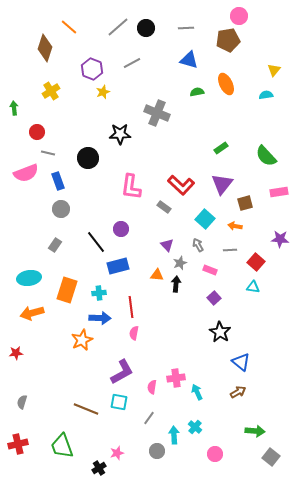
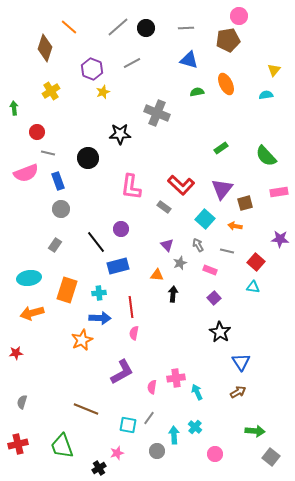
purple triangle at (222, 184): moved 5 px down
gray line at (230, 250): moved 3 px left, 1 px down; rotated 16 degrees clockwise
black arrow at (176, 284): moved 3 px left, 10 px down
blue triangle at (241, 362): rotated 18 degrees clockwise
cyan square at (119, 402): moved 9 px right, 23 px down
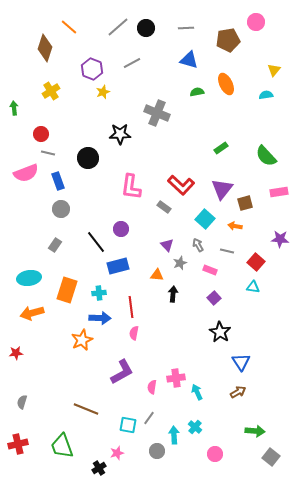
pink circle at (239, 16): moved 17 px right, 6 px down
red circle at (37, 132): moved 4 px right, 2 px down
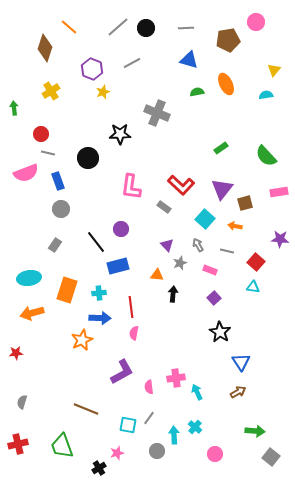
pink semicircle at (152, 387): moved 3 px left; rotated 16 degrees counterclockwise
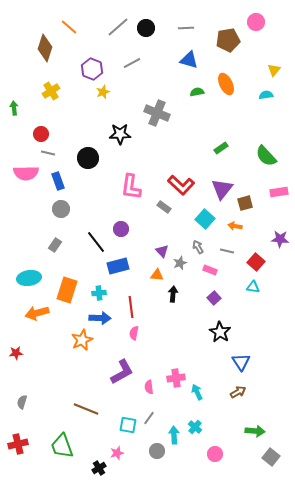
pink semicircle at (26, 173): rotated 20 degrees clockwise
purple triangle at (167, 245): moved 5 px left, 6 px down
gray arrow at (198, 245): moved 2 px down
orange arrow at (32, 313): moved 5 px right
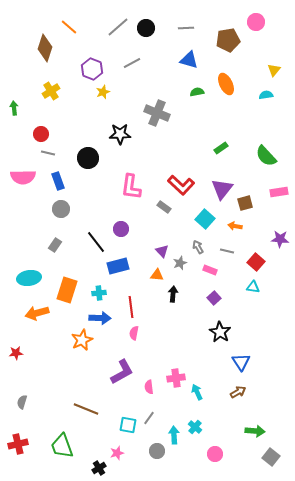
pink semicircle at (26, 173): moved 3 px left, 4 px down
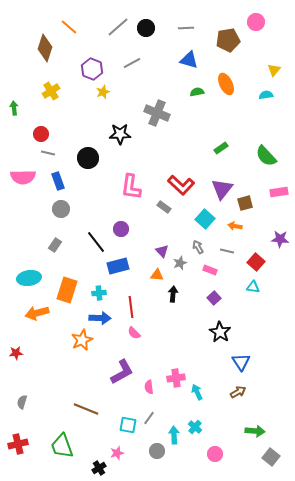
pink semicircle at (134, 333): rotated 56 degrees counterclockwise
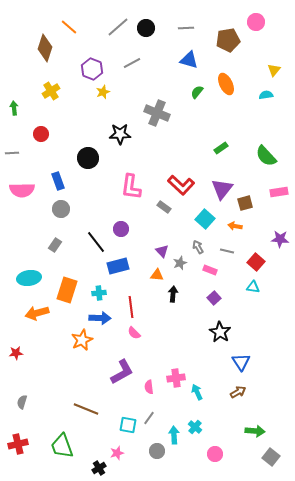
green semicircle at (197, 92): rotated 40 degrees counterclockwise
gray line at (48, 153): moved 36 px left; rotated 16 degrees counterclockwise
pink semicircle at (23, 177): moved 1 px left, 13 px down
